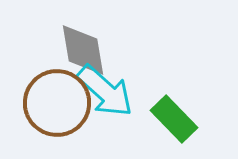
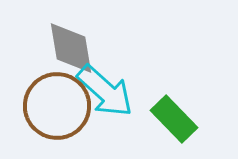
gray diamond: moved 12 px left, 2 px up
brown circle: moved 3 px down
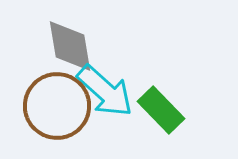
gray diamond: moved 1 px left, 2 px up
green rectangle: moved 13 px left, 9 px up
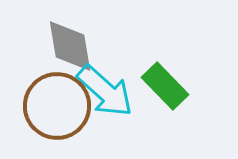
green rectangle: moved 4 px right, 24 px up
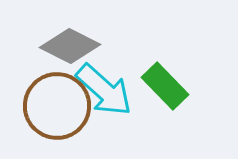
gray diamond: rotated 54 degrees counterclockwise
cyan arrow: moved 1 px left, 1 px up
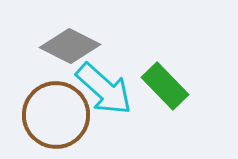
cyan arrow: moved 1 px up
brown circle: moved 1 px left, 9 px down
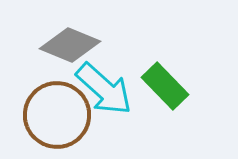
gray diamond: moved 1 px up; rotated 4 degrees counterclockwise
brown circle: moved 1 px right
